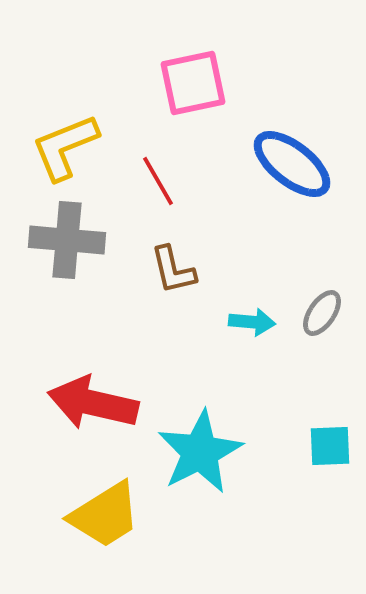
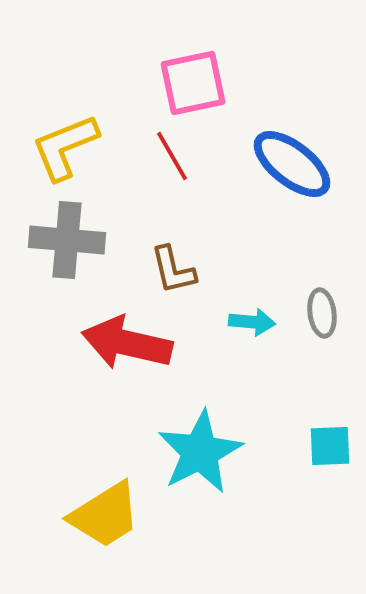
red line: moved 14 px right, 25 px up
gray ellipse: rotated 42 degrees counterclockwise
red arrow: moved 34 px right, 60 px up
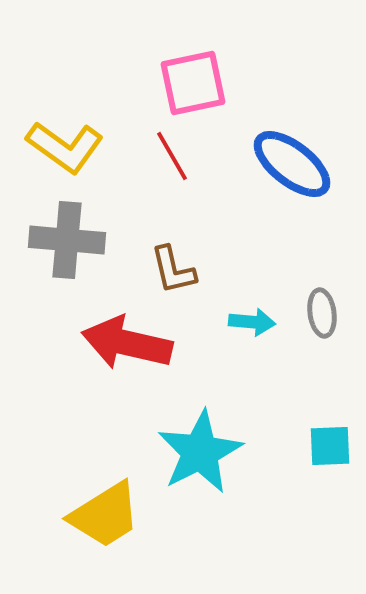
yellow L-shape: rotated 122 degrees counterclockwise
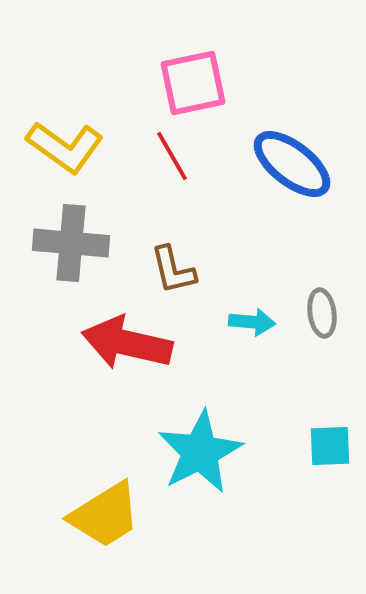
gray cross: moved 4 px right, 3 px down
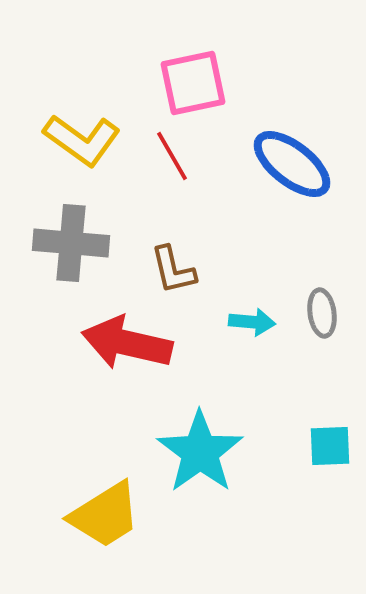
yellow L-shape: moved 17 px right, 7 px up
cyan star: rotated 8 degrees counterclockwise
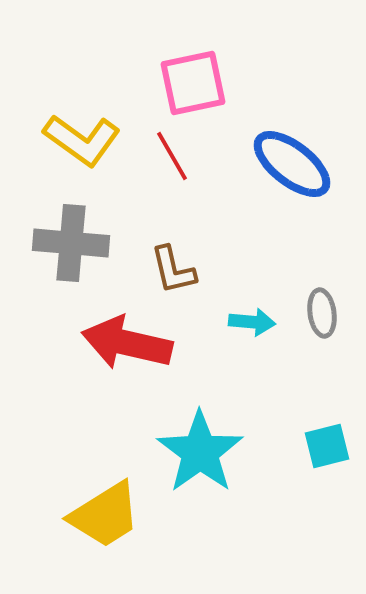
cyan square: moved 3 px left; rotated 12 degrees counterclockwise
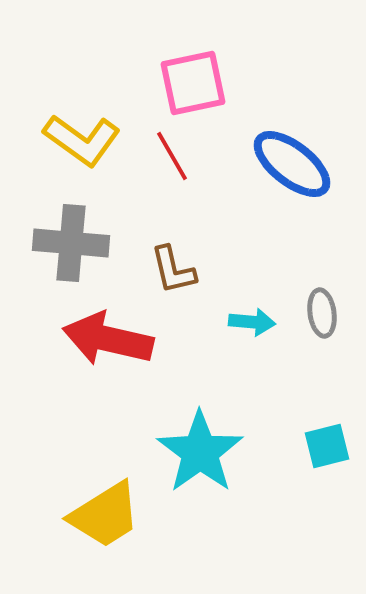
red arrow: moved 19 px left, 4 px up
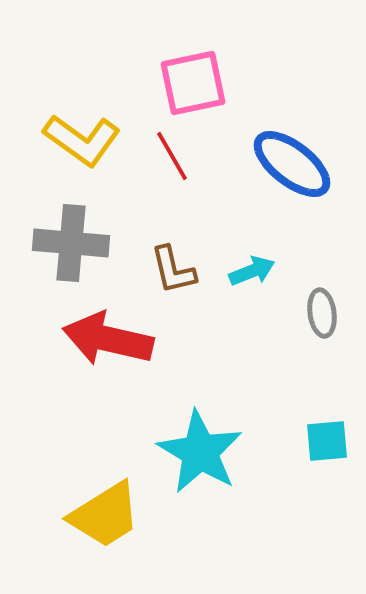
cyan arrow: moved 51 px up; rotated 27 degrees counterclockwise
cyan square: moved 5 px up; rotated 9 degrees clockwise
cyan star: rotated 6 degrees counterclockwise
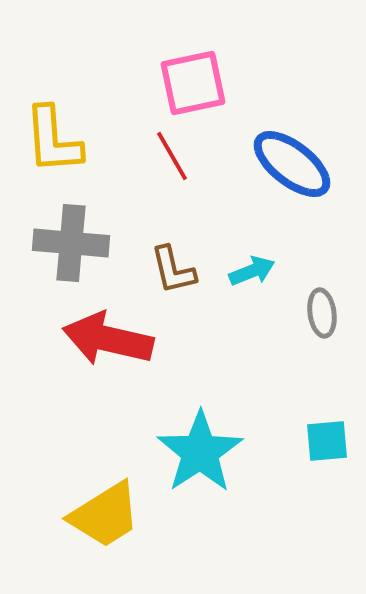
yellow L-shape: moved 29 px left; rotated 50 degrees clockwise
cyan star: rotated 8 degrees clockwise
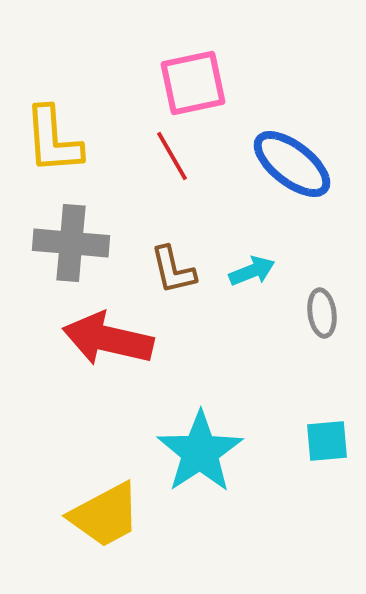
yellow trapezoid: rotated 4 degrees clockwise
